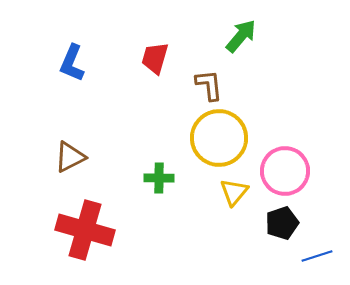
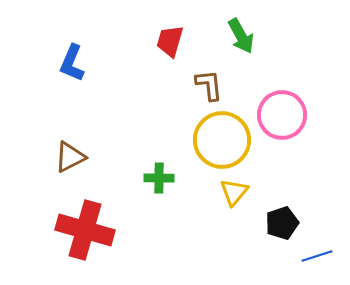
green arrow: rotated 111 degrees clockwise
red trapezoid: moved 15 px right, 17 px up
yellow circle: moved 3 px right, 2 px down
pink circle: moved 3 px left, 56 px up
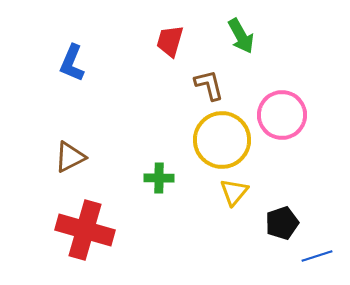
brown L-shape: rotated 8 degrees counterclockwise
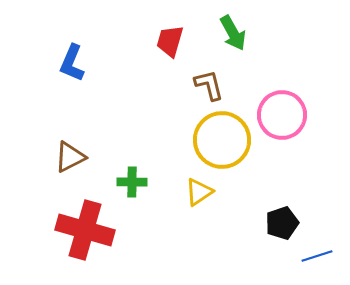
green arrow: moved 8 px left, 3 px up
green cross: moved 27 px left, 4 px down
yellow triangle: moved 35 px left; rotated 16 degrees clockwise
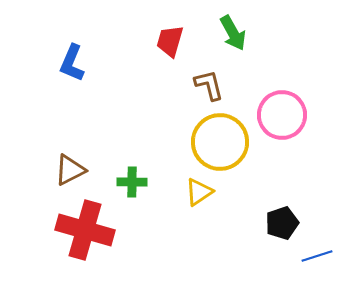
yellow circle: moved 2 px left, 2 px down
brown triangle: moved 13 px down
